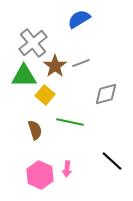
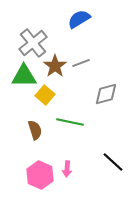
black line: moved 1 px right, 1 px down
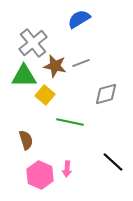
brown star: rotated 25 degrees counterclockwise
brown semicircle: moved 9 px left, 10 px down
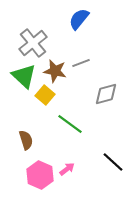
blue semicircle: rotated 20 degrees counterclockwise
brown star: moved 5 px down
green triangle: rotated 44 degrees clockwise
green line: moved 2 px down; rotated 24 degrees clockwise
pink arrow: rotated 133 degrees counterclockwise
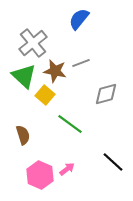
brown semicircle: moved 3 px left, 5 px up
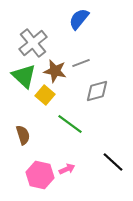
gray diamond: moved 9 px left, 3 px up
pink arrow: rotated 14 degrees clockwise
pink hexagon: rotated 12 degrees counterclockwise
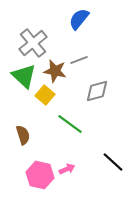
gray line: moved 2 px left, 3 px up
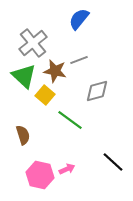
green line: moved 4 px up
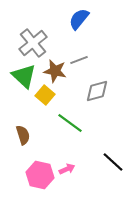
green line: moved 3 px down
